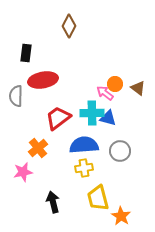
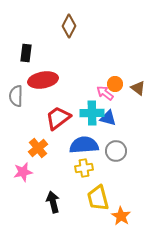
gray circle: moved 4 px left
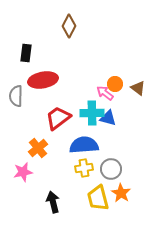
gray circle: moved 5 px left, 18 px down
orange star: moved 23 px up
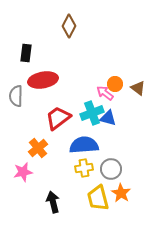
cyan cross: rotated 20 degrees counterclockwise
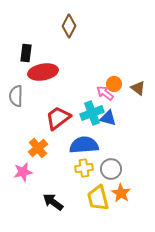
red ellipse: moved 8 px up
orange circle: moved 1 px left
black arrow: rotated 40 degrees counterclockwise
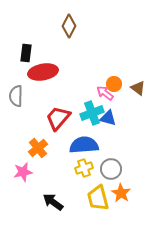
red trapezoid: rotated 12 degrees counterclockwise
yellow cross: rotated 12 degrees counterclockwise
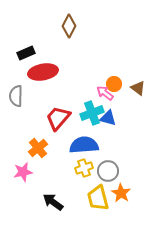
black rectangle: rotated 60 degrees clockwise
gray circle: moved 3 px left, 2 px down
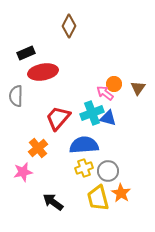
brown triangle: rotated 28 degrees clockwise
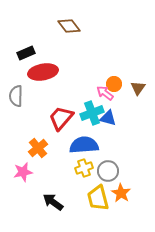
brown diamond: rotated 65 degrees counterclockwise
red trapezoid: moved 3 px right
